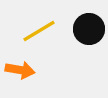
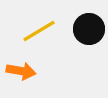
orange arrow: moved 1 px right, 1 px down
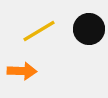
orange arrow: moved 1 px right; rotated 8 degrees counterclockwise
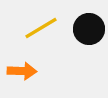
yellow line: moved 2 px right, 3 px up
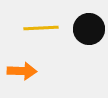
yellow line: rotated 28 degrees clockwise
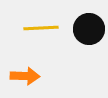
orange arrow: moved 3 px right, 5 px down
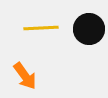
orange arrow: rotated 52 degrees clockwise
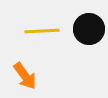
yellow line: moved 1 px right, 3 px down
